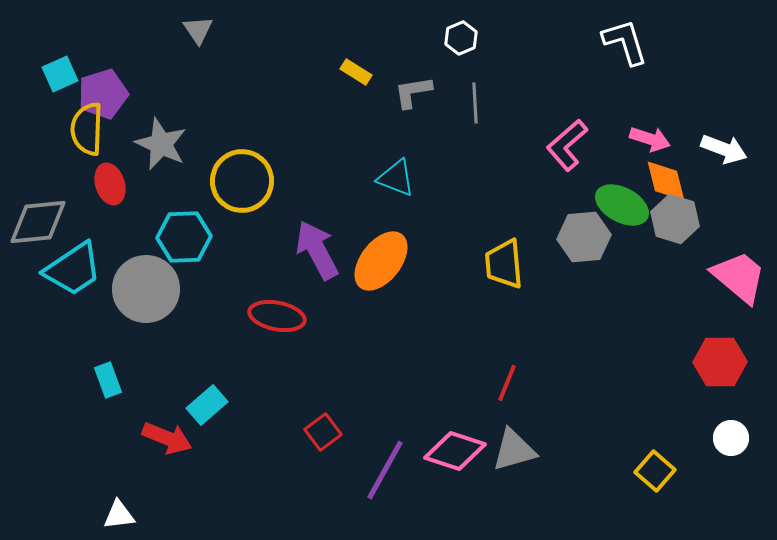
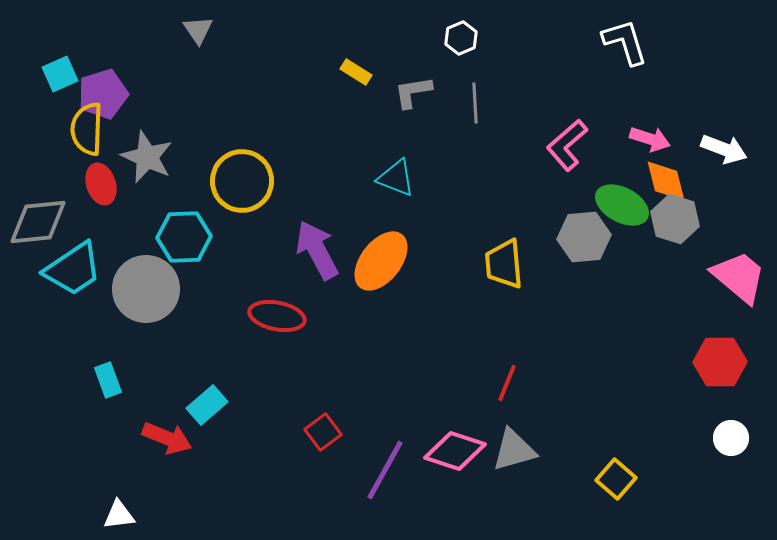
gray star at (161, 144): moved 14 px left, 13 px down
red ellipse at (110, 184): moved 9 px left
yellow square at (655, 471): moved 39 px left, 8 px down
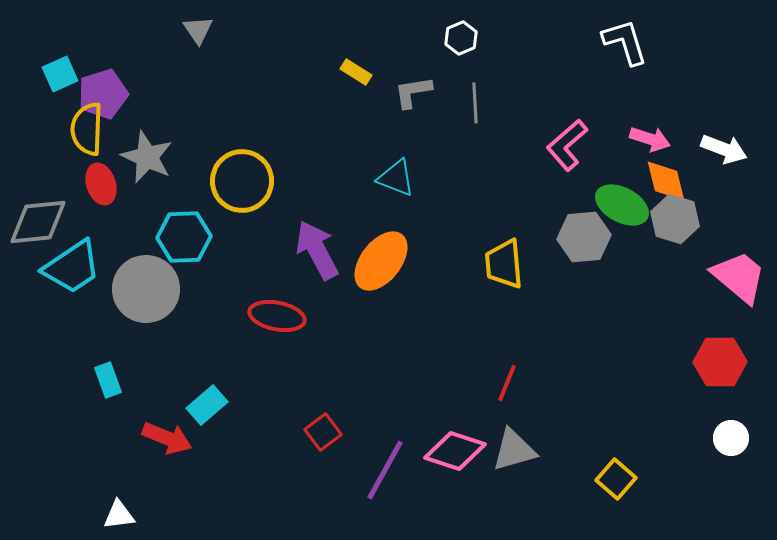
cyan trapezoid at (73, 269): moved 1 px left, 2 px up
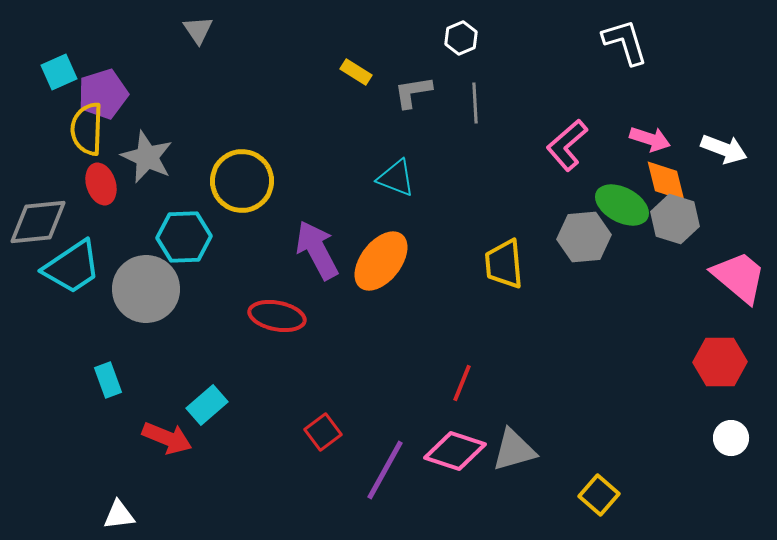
cyan square at (60, 74): moved 1 px left, 2 px up
red line at (507, 383): moved 45 px left
yellow square at (616, 479): moved 17 px left, 16 px down
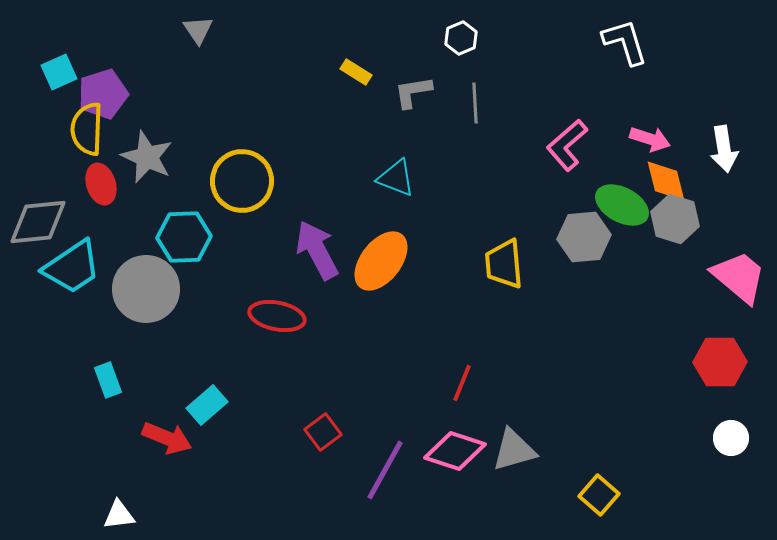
white arrow at (724, 149): rotated 60 degrees clockwise
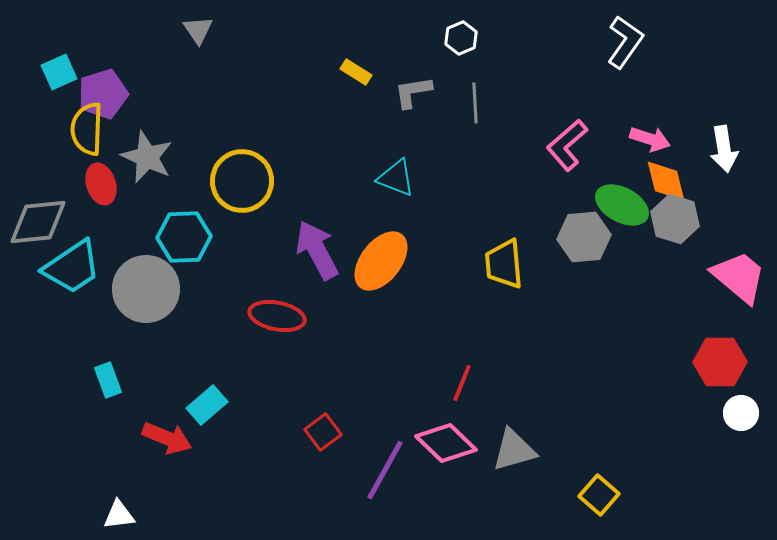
white L-shape at (625, 42): rotated 52 degrees clockwise
white circle at (731, 438): moved 10 px right, 25 px up
pink diamond at (455, 451): moved 9 px left, 8 px up; rotated 26 degrees clockwise
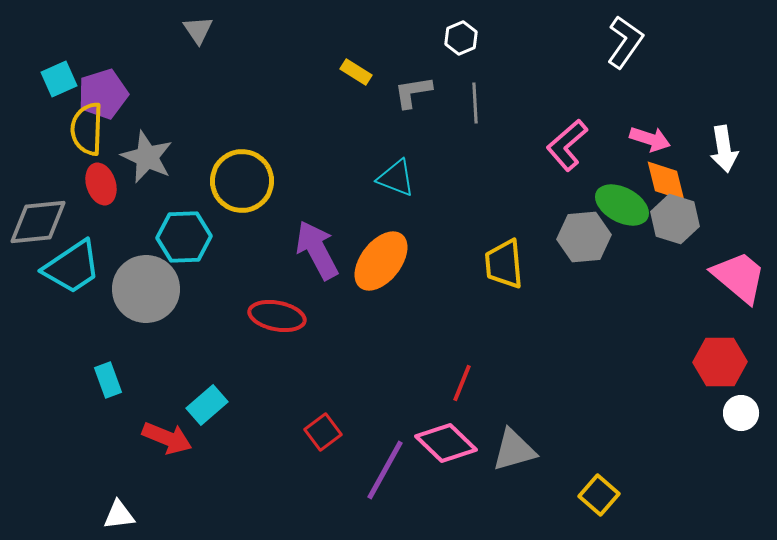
cyan square at (59, 72): moved 7 px down
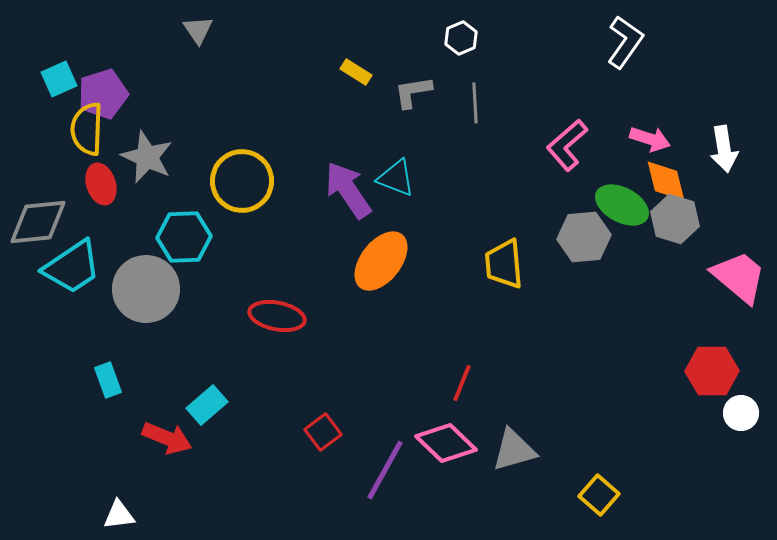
purple arrow at (317, 250): moved 31 px right, 60 px up; rotated 6 degrees counterclockwise
red hexagon at (720, 362): moved 8 px left, 9 px down
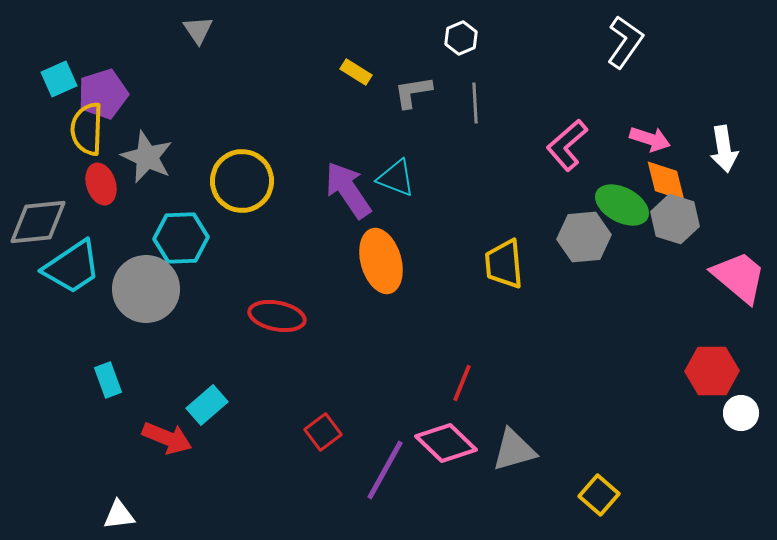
cyan hexagon at (184, 237): moved 3 px left, 1 px down
orange ellipse at (381, 261): rotated 54 degrees counterclockwise
